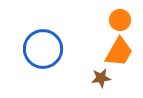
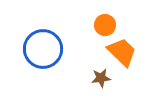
orange circle: moved 15 px left, 5 px down
orange trapezoid: moved 3 px right; rotated 76 degrees counterclockwise
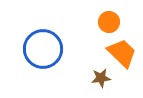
orange circle: moved 4 px right, 3 px up
orange trapezoid: moved 1 px down
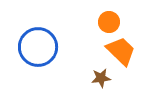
blue circle: moved 5 px left, 2 px up
orange trapezoid: moved 1 px left, 2 px up
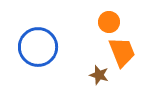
orange trapezoid: moved 1 px right, 1 px down; rotated 24 degrees clockwise
brown star: moved 2 px left, 3 px up; rotated 24 degrees clockwise
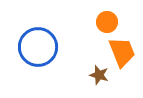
orange circle: moved 2 px left
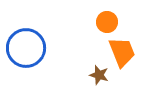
blue circle: moved 12 px left, 1 px down
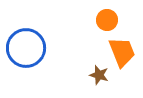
orange circle: moved 2 px up
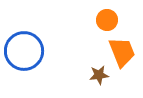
blue circle: moved 2 px left, 3 px down
brown star: rotated 24 degrees counterclockwise
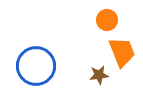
blue circle: moved 12 px right, 15 px down
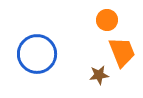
blue circle: moved 1 px right, 12 px up
